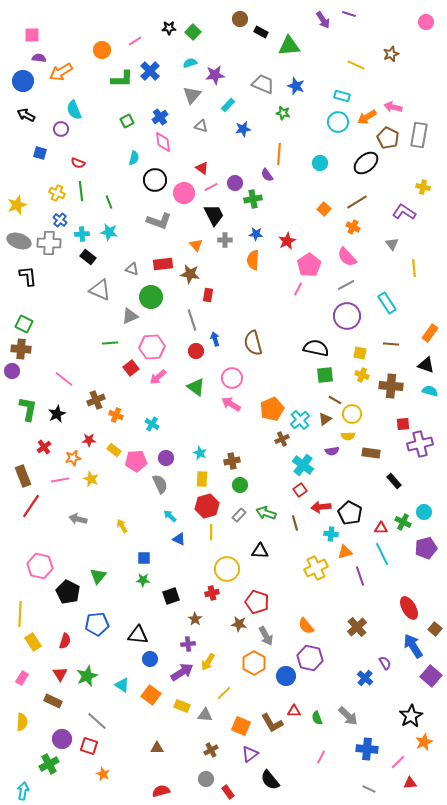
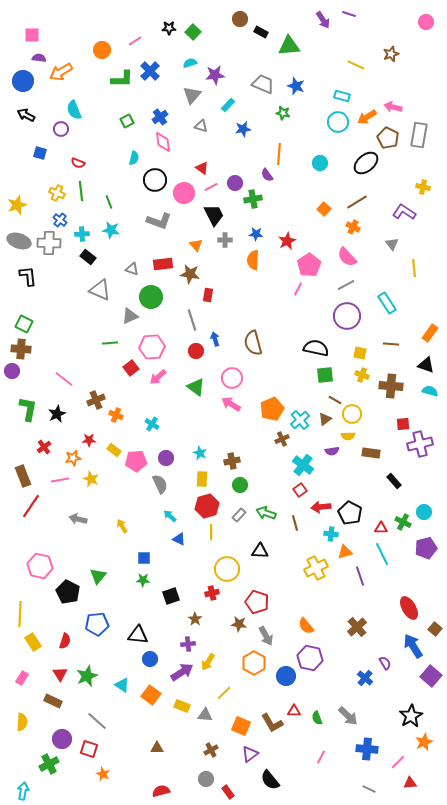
cyan star at (109, 232): moved 2 px right, 2 px up
red square at (89, 746): moved 3 px down
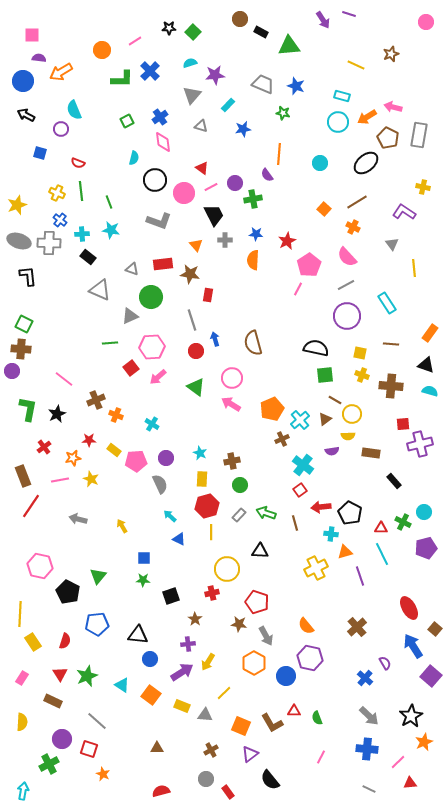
gray arrow at (348, 716): moved 21 px right
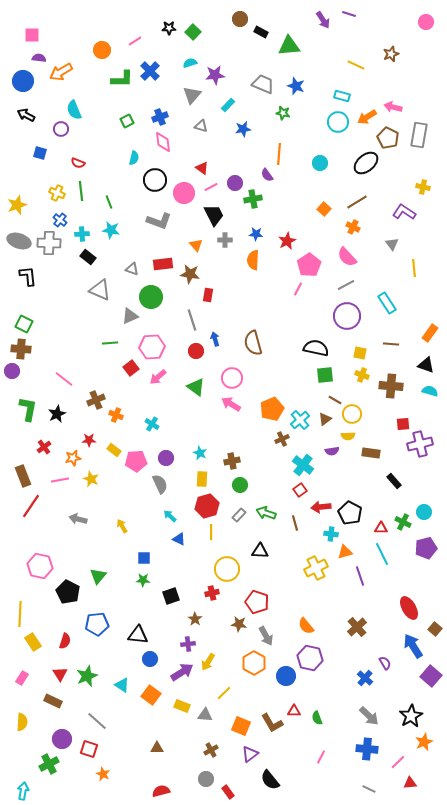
blue cross at (160, 117): rotated 14 degrees clockwise
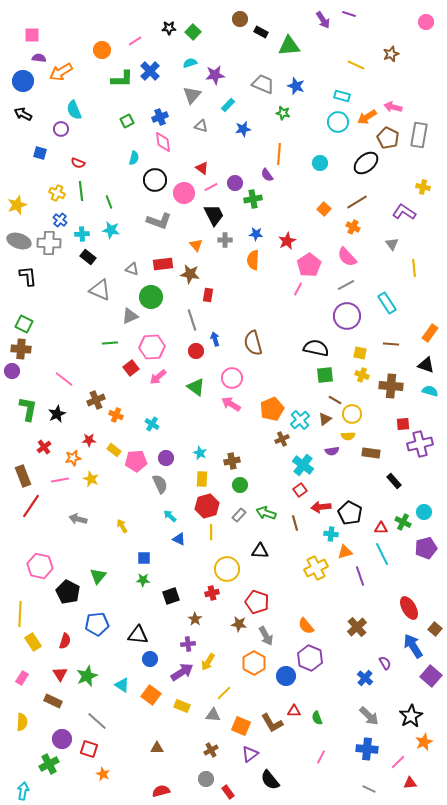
black arrow at (26, 115): moved 3 px left, 1 px up
purple hexagon at (310, 658): rotated 10 degrees clockwise
gray triangle at (205, 715): moved 8 px right
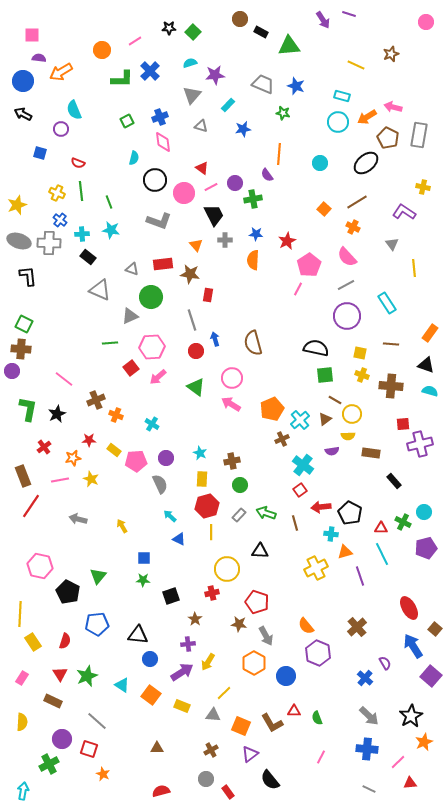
purple hexagon at (310, 658): moved 8 px right, 5 px up
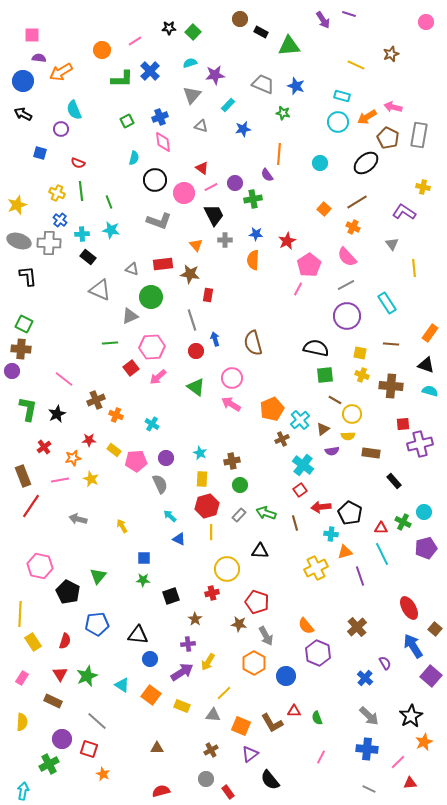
brown triangle at (325, 419): moved 2 px left, 10 px down
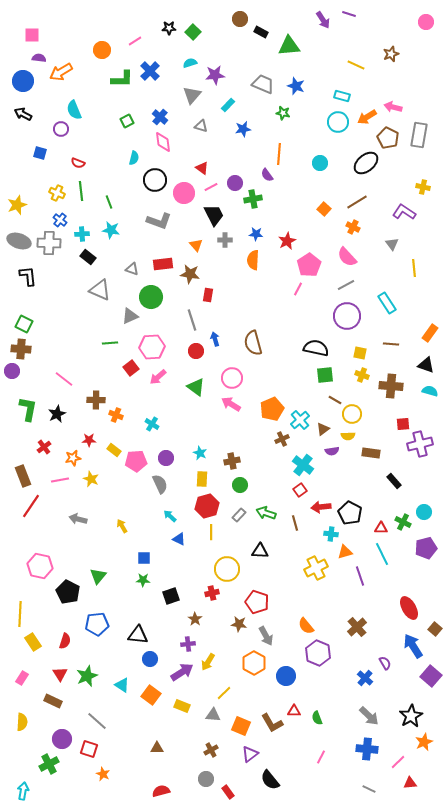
blue cross at (160, 117): rotated 28 degrees counterclockwise
brown cross at (96, 400): rotated 24 degrees clockwise
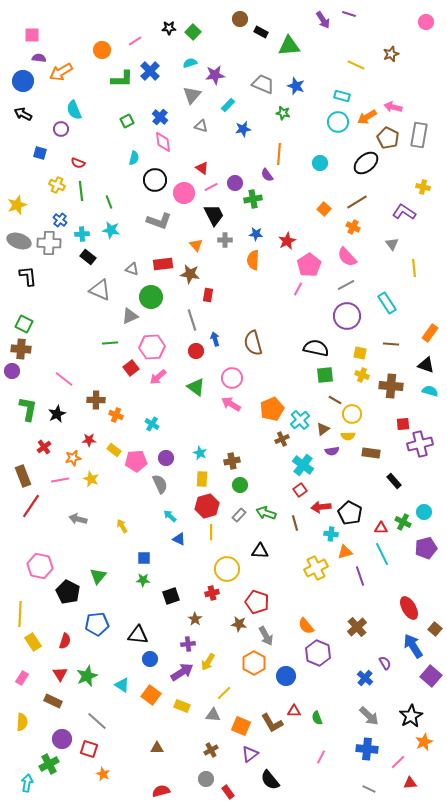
yellow cross at (57, 193): moved 8 px up
cyan arrow at (23, 791): moved 4 px right, 8 px up
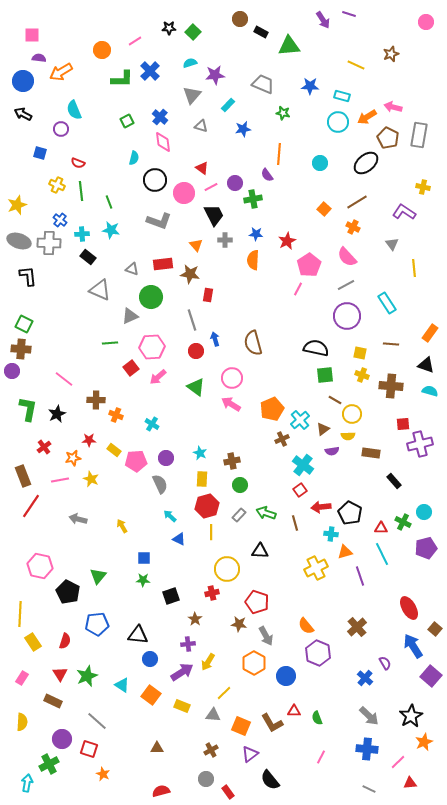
blue star at (296, 86): moved 14 px right; rotated 18 degrees counterclockwise
